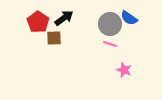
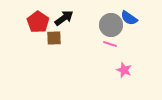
gray circle: moved 1 px right, 1 px down
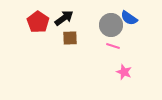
brown square: moved 16 px right
pink line: moved 3 px right, 2 px down
pink star: moved 2 px down
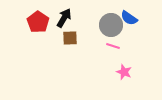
black arrow: rotated 24 degrees counterclockwise
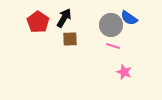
brown square: moved 1 px down
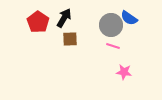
pink star: rotated 14 degrees counterclockwise
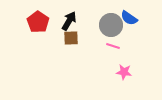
black arrow: moved 5 px right, 3 px down
brown square: moved 1 px right, 1 px up
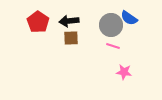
black arrow: rotated 126 degrees counterclockwise
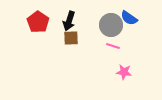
black arrow: rotated 66 degrees counterclockwise
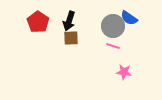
gray circle: moved 2 px right, 1 px down
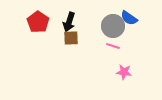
black arrow: moved 1 px down
